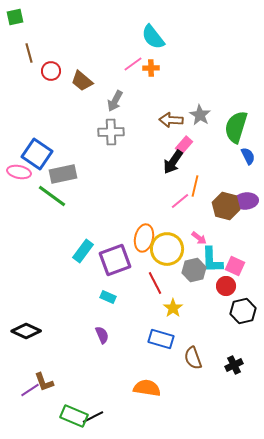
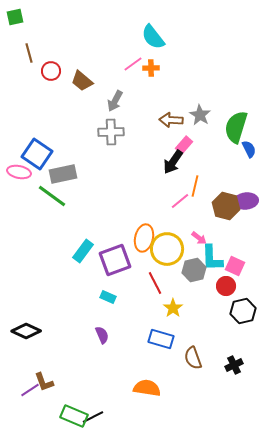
blue semicircle at (248, 156): moved 1 px right, 7 px up
cyan L-shape at (212, 260): moved 2 px up
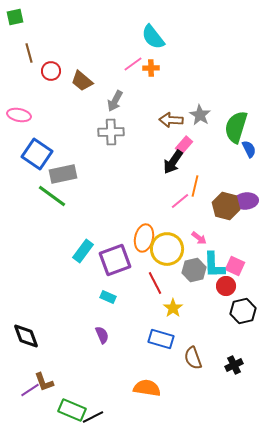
pink ellipse at (19, 172): moved 57 px up
cyan L-shape at (212, 258): moved 2 px right, 7 px down
black diamond at (26, 331): moved 5 px down; rotated 44 degrees clockwise
green rectangle at (74, 416): moved 2 px left, 6 px up
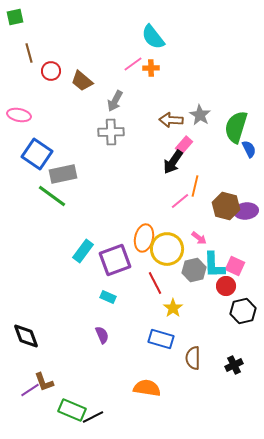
purple ellipse at (246, 201): moved 10 px down
brown semicircle at (193, 358): rotated 20 degrees clockwise
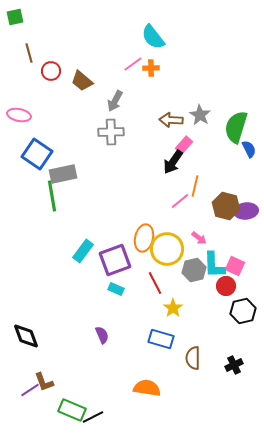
green line at (52, 196): rotated 44 degrees clockwise
cyan rectangle at (108, 297): moved 8 px right, 8 px up
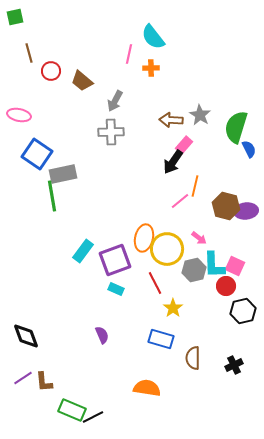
pink line at (133, 64): moved 4 px left, 10 px up; rotated 42 degrees counterclockwise
brown L-shape at (44, 382): rotated 15 degrees clockwise
purple line at (30, 390): moved 7 px left, 12 px up
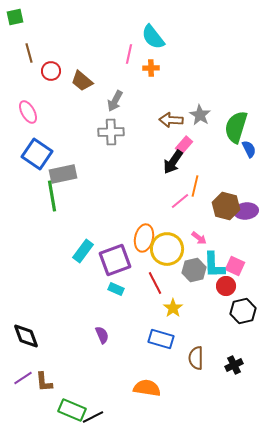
pink ellipse at (19, 115): moved 9 px right, 3 px up; rotated 50 degrees clockwise
brown semicircle at (193, 358): moved 3 px right
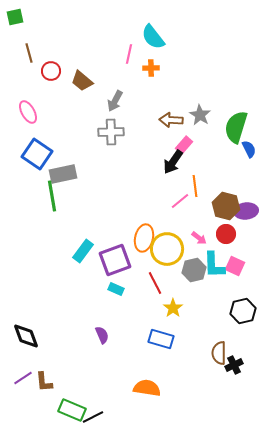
orange line at (195, 186): rotated 20 degrees counterclockwise
red circle at (226, 286): moved 52 px up
brown semicircle at (196, 358): moved 23 px right, 5 px up
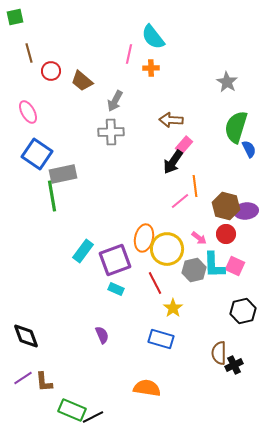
gray star at (200, 115): moved 27 px right, 33 px up
